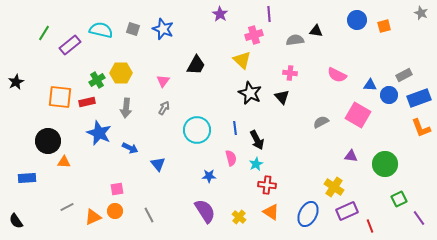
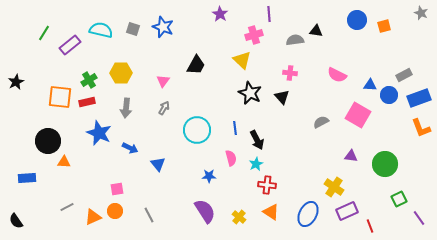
blue star at (163, 29): moved 2 px up
green cross at (97, 80): moved 8 px left
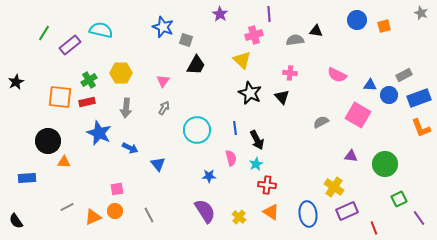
gray square at (133, 29): moved 53 px right, 11 px down
blue ellipse at (308, 214): rotated 35 degrees counterclockwise
red line at (370, 226): moved 4 px right, 2 px down
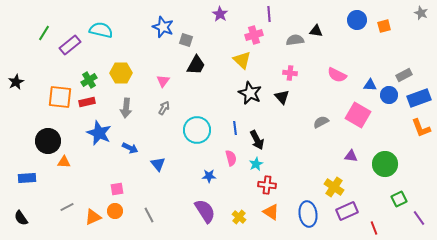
black semicircle at (16, 221): moved 5 px right, 3 px up
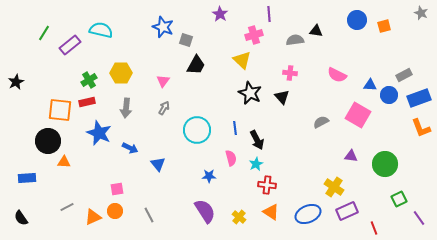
orange square at (60, 97): moved 13 px down
blue ellipse at (308, 214): rotated 75 degrees clockwise
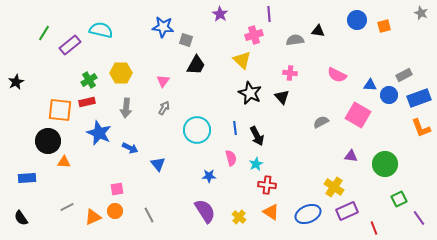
blue star at (163, 27): rotated 15 degrees counterclockwise
black triangle at (316, 31): moved 2 px right
black arrow at (257, 140): moved 4 px up
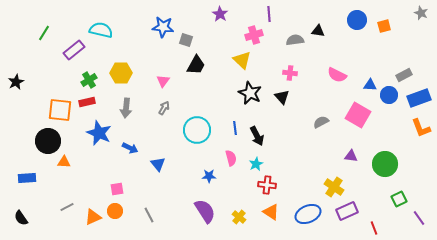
purple rectangle at (70, 45): moved 4 px right, 5 px down
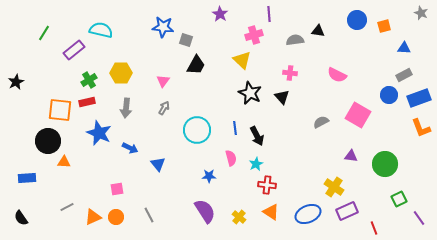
blue triangle at (370, 85): moved 34 px right, 37 px up
orange circle at (115, 211): moved 1 px right, 6 px down
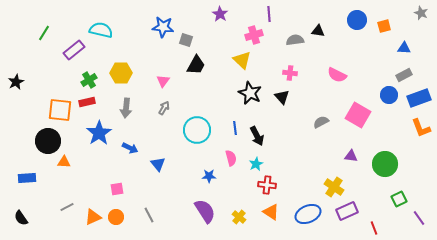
blue star at (99, 133): rotated 15 degrees clockwise
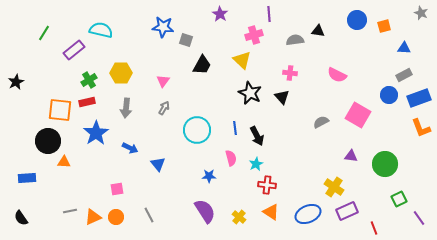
black trapezoid at (196, 65): moved 6 px right
blue star at (99, 133): moved 3 px left
gray line at (67, 207): moved 3 px right, 4 px down; rotated 16 degrees clockwise
